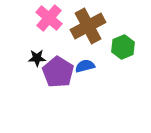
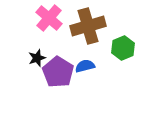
brown cross: rotated 12 degrees clockwise
green hexagon: moved 1 px down
black star: rotated 18 degrees counterclockwise
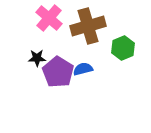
black star: rotated 18 degrees clockwise
blue semicircle: moved 2 px left, 3 px down
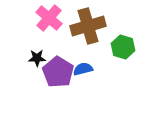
green hexagon: moved 1 px up; rotated 20 degrees counterclockwise
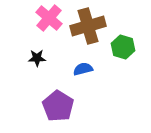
purple pentagon: moved 34 px down
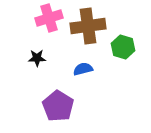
pink cross: rotated 32 degrees clockwise
brown cross: rotated 8 degrees clockwise
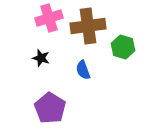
black star: moved 4 px right; rotated 18 degrees clockwise
blue semicircle: moved 1 px down; rotated 96 degrees counterclockwise
purple pentagon: moved 8 px left, 2 px down
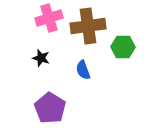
green hexagon: rotated 15 degrees counterclockwise
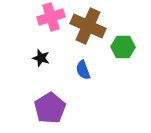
pink cross: moved 2 px right, 1 px up
brown cross: rotated 32 degrees clockwise
purple pentagon: rotated 8 degrees clockwise
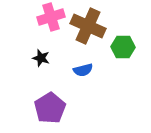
blue semicircle: rotated 84 degrees counterclockwise
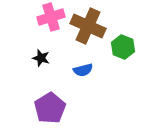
green hexagon: rotated 20 degrees clockwise
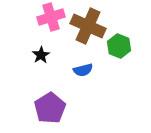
green hexagon: moved 4 px left, 1 px up
black star: moved 3 px up; rotated 24 degrees clockwise
